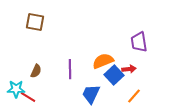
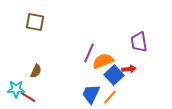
purple line: moved 19 px right, 16 px up; rotated 24 degrees clockwise
orange line: moved 24 px left, 1 px down
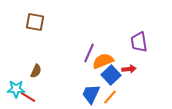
blue square: moved 3 px left
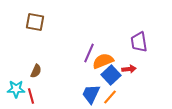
red line: moved 3 px right, 1 px up; rotated 42 degrees clockwise
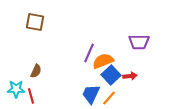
purple trapezoid: rotated 80 degrees counterclockwise
red arrow: moved 1 px right, 7 px down
orange line: moved 1 px left, 1 px down
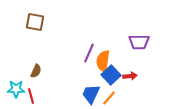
orange semicircle: rotated 60 degrees counterclockwise
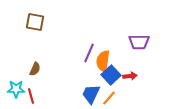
brown semicircle: moved 1 px left, 2 px up
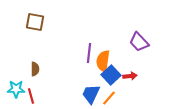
purple trapezoid: rotated 45 degrees clockwise
purple line: rotated 18 degrees counterclockwise
brown semicircle: rotated 24 degrees counterclockwise
